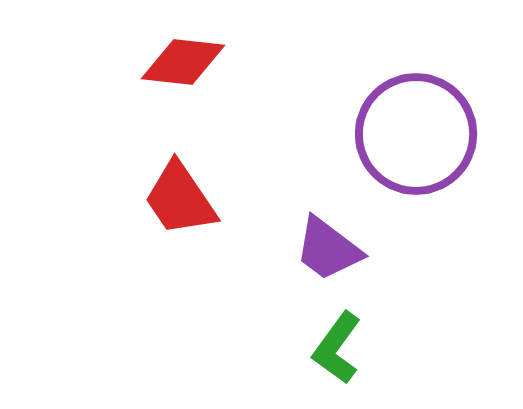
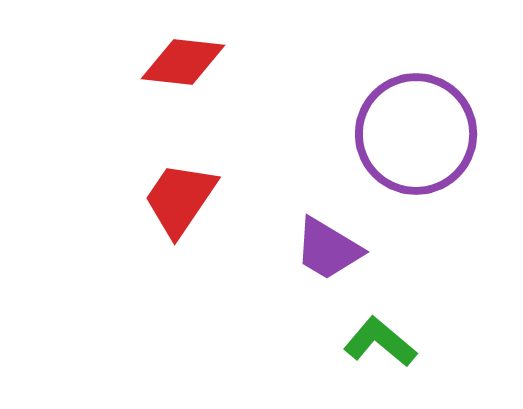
red trapezoid: rotated 68 degrees clockwise
purple trapezoid: rotated 6 degrees counterclockwise
green L-shape: moved 43 px right, 6 px up; rotated 94 degrees clockwise
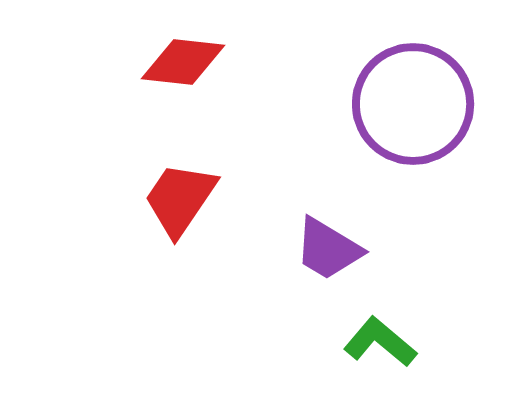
purple circle: moved 3 px left, 30 px up
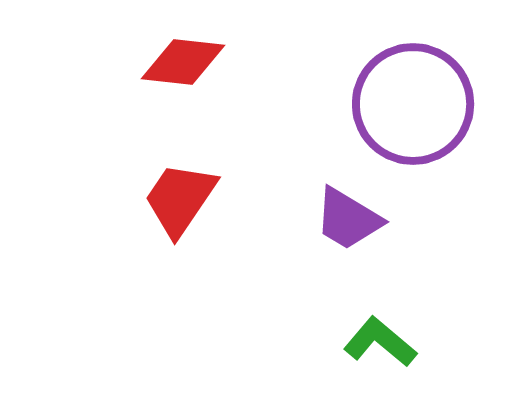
purple trapezoid: moved 20 px right, 30 px up
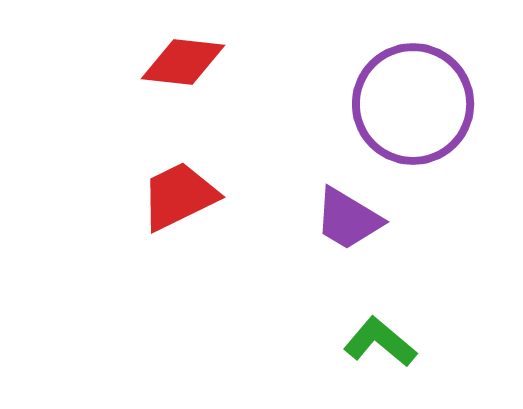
red trapezoid: moved 1 px left, 3 px up; rotated 30 degrees clockwise
